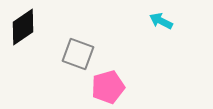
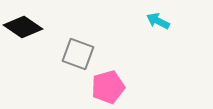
cyan arrow: moved 3 px left
black diamond: rotated 69 degrees clockwise
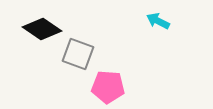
black diamond: moved 19 px right, 2 px down
pink pentagon: rotated 20 degrees clockwise
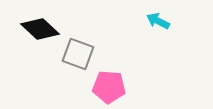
black diamond: moved 2 px left; rotated 9 degrees clockwise
pink pentagon: moved 1 px right
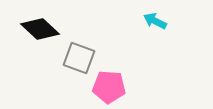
cyan arrow: moved 3 px left
gray square: moved 1 px right, 4 px down
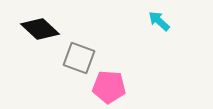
cyan arrow: moved 4 px right; rotated 15 degrees clockwise
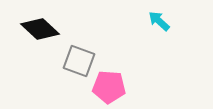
gray square: moved 3 px down
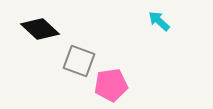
pink pentagon: moved 2 px right, 2 px up; rotated 12 degrees counterclockwise
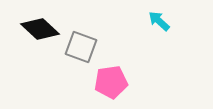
gray square: moved 2 px right, 14 px up
pink pentagon: moved 3 px up
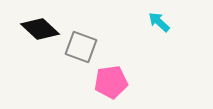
cyan arrow: moved 1 px down
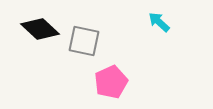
gray square: moved 3 px right, 6 px up; rotated 8 degrees counterclockwise
pink pentagon: rotated 16 degrees counterclockwise
